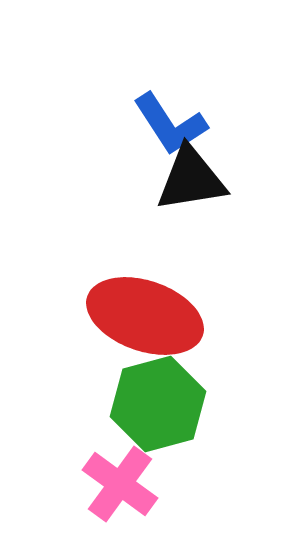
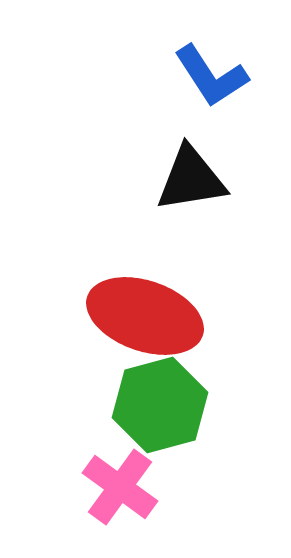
blue L-shape: moved 41 px right, 48 px up
green hexagon: moved 2 px right, 1 px down
pink cross: moved 3 px down
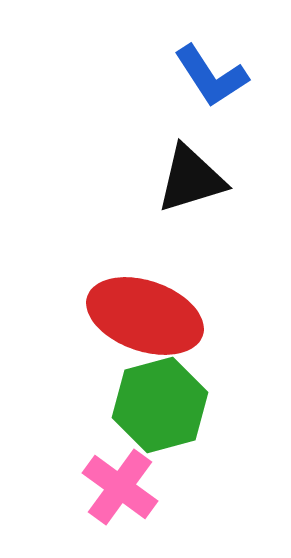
black triangle: rotated 8 degrees counterclockwise
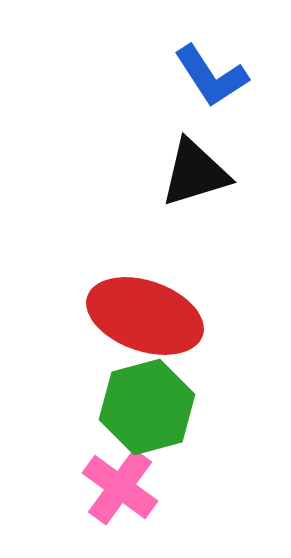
black triangle: moved 4 px right, 6 px up
green hexagon: moved 13 px left, 2 px down
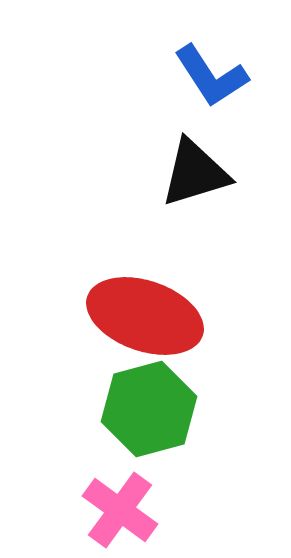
green hexagon: moved 2 px right, 2 px down
pink cross: moved 23 px down
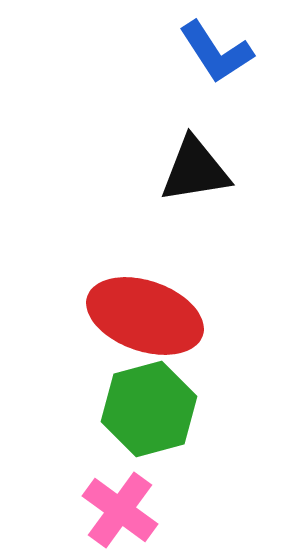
blue L-shape: moved 5 px right, 24 px up
black triangle: moved 3 px up; rotated 8 degrees clockwise
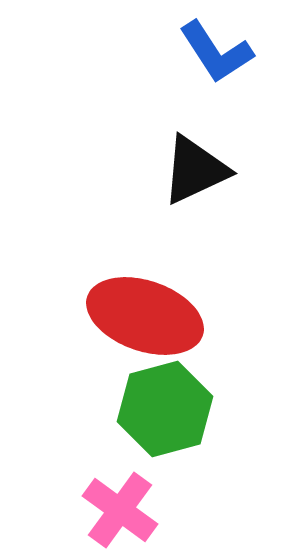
black triangle: rotated 16 degrees counterclockwise
green hexagon: moved 16 px right
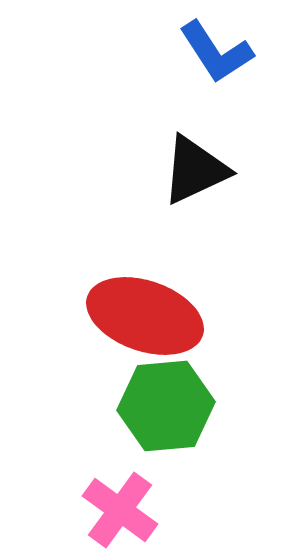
green hexagon: moved 1 px right, 3 px up; rotated 10 degrees clockwise
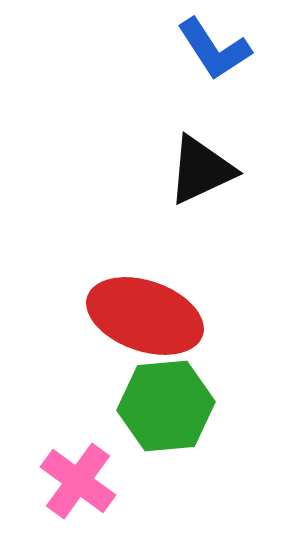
blue L-shape: moved 2 px left, 3 px up
black triangle: moved 6 px right
pink cross: moved 42 px left, 29 px up
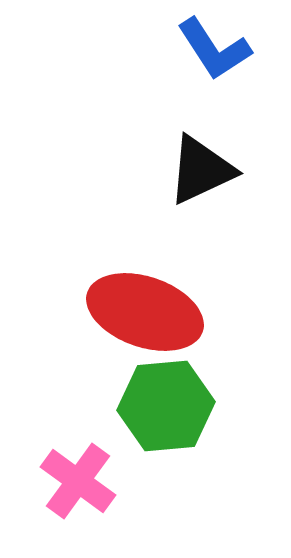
red ellipse: moved 4 px up
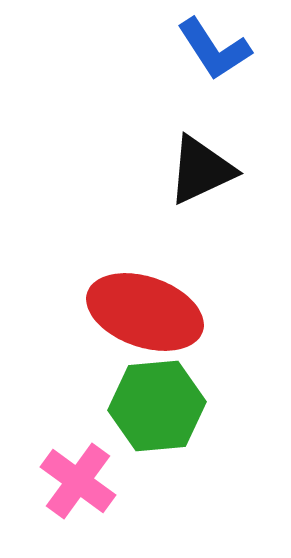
green hexagon: moved 9 px left
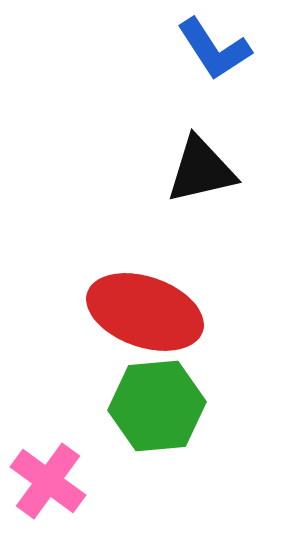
black triangle: rotated 12 degrees clockwise
pink cross: moved 30 px left
